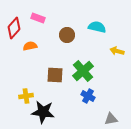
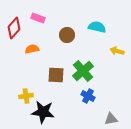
orange semicircle: moved 2 px right, 3 px down
brown square: moved 1 px right
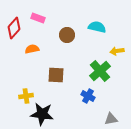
yellow arrow: rotated 24 degrees counterclockwise
green cross: moved 17 px right
black star: moved 1 px left, 2 px down
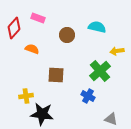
orange semicircle: rotated 32 degrees clockwise
gray triangle: rotated 32 degrees clockwise
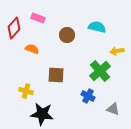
yellow cross: moved 5 px up; rotated 24 degrees clockwise
gray triangle: moved 2 px right, 10 px up
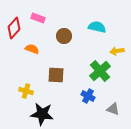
brown circle: moved 3 px left, 1 px down
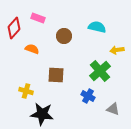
yellow arrow: moved 1 px up
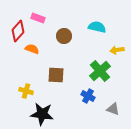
red diamond: moved 4 px right, 3 px down
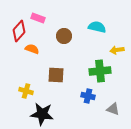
red diamond: moved 1 px right
green cross: rotated 35 degrees clockwise
blue cross: rotated 16 degrees counterclockwise
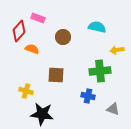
brown circle: moved 1 px left, 1 px down
